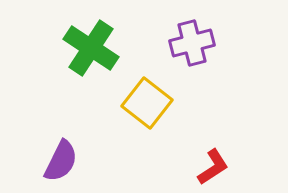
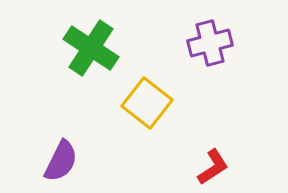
purple cross: moved 18 px right
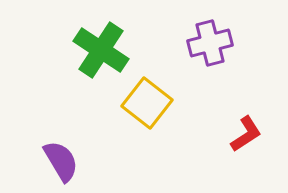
green cross: moved 10 px right, 2 px down
purple semicircle: rotated 57 degrees counterclockwise
red L-shape: moved 33 px right, 33 px up
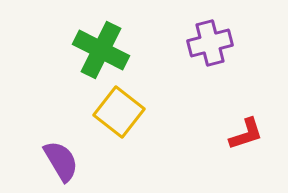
green cross: rotated 6 degrees counterclockwise
yellow square: moved 28 px left, 9 px down
red L-shape: rotated 15 degrees clockwise
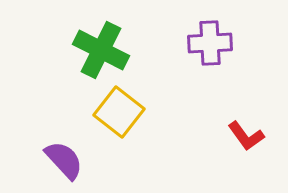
purple cross: rotated 12 degrees clockwise
red L-shape: moved 2 px down; rotated 72 degrees clockwise
purple semicircle: moved 3 px right, 1 px up; rotated 12 degrees counterclockwise
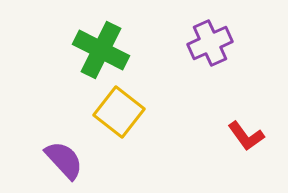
purple cross: rotated 21 degrees counterclockwise
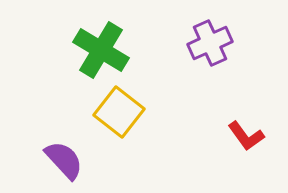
green cross: rotated 4 degrees clockwise
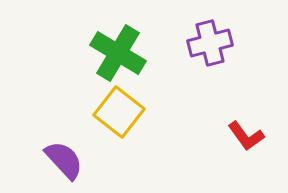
purple cross: rotated 9 degrees clockwise
green cross: moved 17 px right, 3 px down
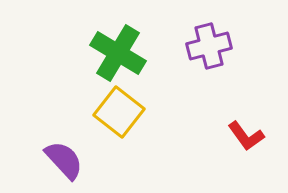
purple cross: moved 1 px left, 3 px down
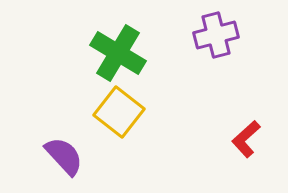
purple cross: moved 7 px right, 11 px up
red L-shape: moved 3 px down; rotated 84 degrees clockwise
purple semicircle: moved 4 px up
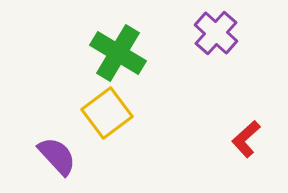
purple cross: moved 2 px up; rotated 33 degrees counterclockwise
yellow square: moved 12 px left, 1 px down; rotated 15 degrees clockwise
purple semicircle: moved 7 px left
